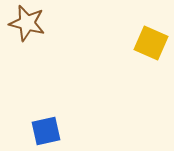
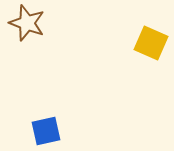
brown star: rotated 6 degrees clockwise
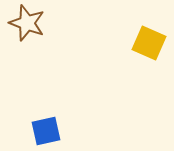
yellow square: moved 2 px left
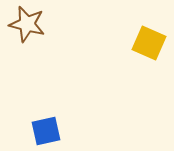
brown star: moved 1 px down; rotated 6 degrees counterclockwise
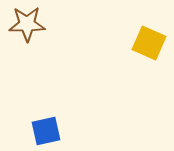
brown star: rotated 15 degrees counterclockwise
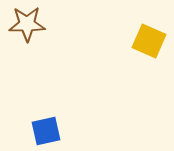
yellow square: moved 2 px up
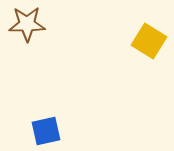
yellow square: rotated 8 degrees clockwise
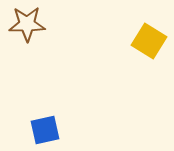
blue square: moved 1 px left, 1 px up
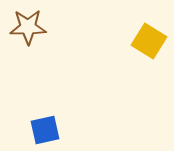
brown star: moved 1 px right, 3 px down
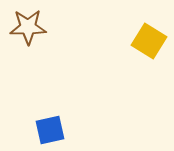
blue square: moved 5 px right
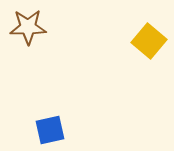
yellow square: rotated 8 degrees clockwise
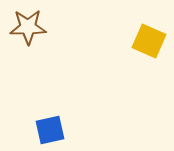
yellow square: rotated 16 degrees counterclockwise
